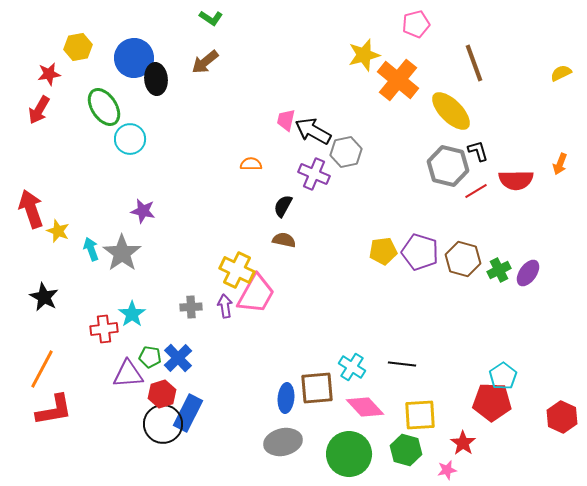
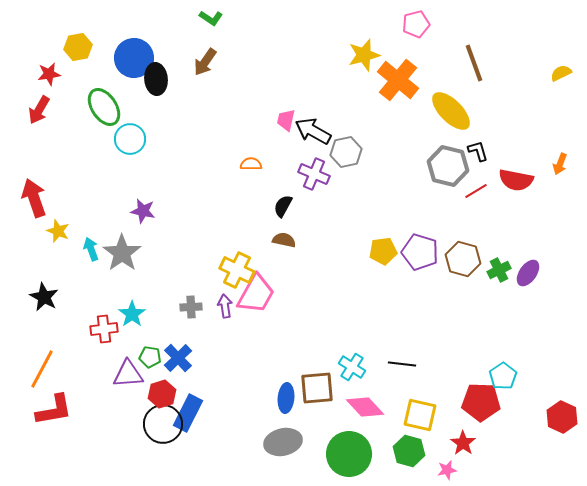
brown arrow at (205, 62): rotated 16 degrees counterclockwise
red semicircle at (516, 180): rotated 12 degrees clockwise
red arrow at (31, 209): moved 3 px right, 11 px up
red pentagon at (492, 402): moved 11 px left
yellow square at (420, 415): rotated 16 degrees clockwise
green hexagon at (406, 450): moved 3 px right, 1 px down
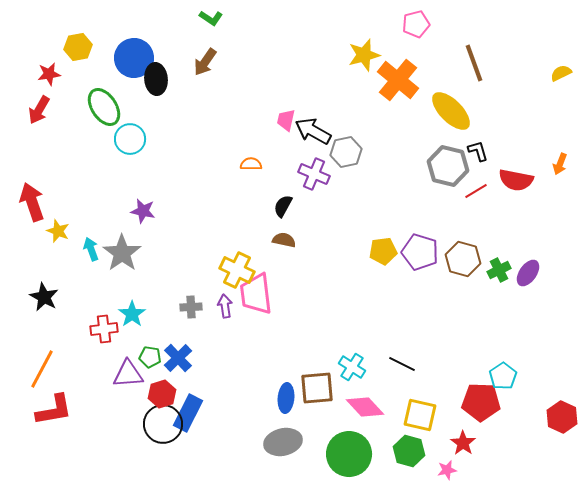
red arrow at (34, 198): moved 2 px left, 4 px down
pink trapezoid at (256, 294): rotated 144 degrees clockwise
black line at (402, 364): rotated 20 degrees clockwise
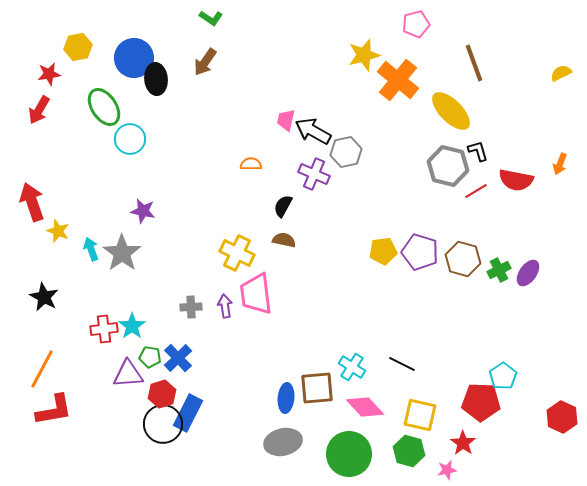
yellow cross at (237, 270): moved 17 px up
cyan star at (132, 314): moved 12 px down
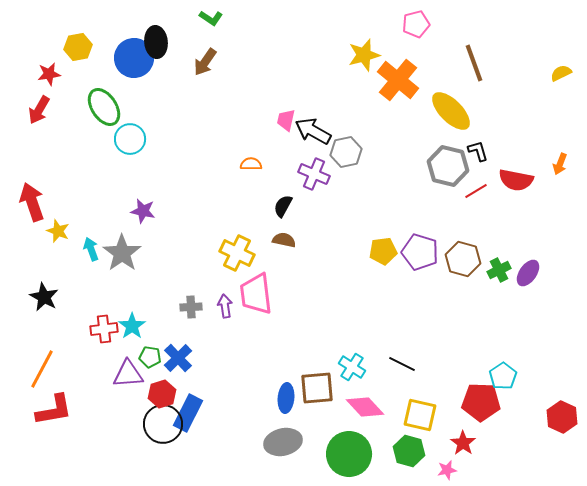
black ellipse at (156, 79): moved 37 px up
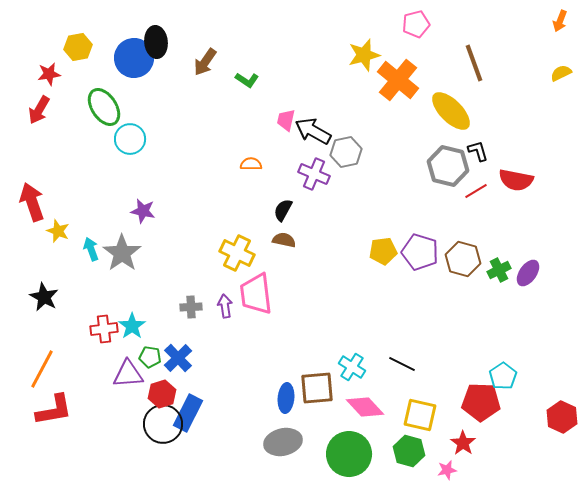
green L-shape at (211, 18): moved 36 px right, 62 px down
orange arrow at (560, 164): moved 143 px up
black semicircle at (283, 206): moved 4 px down
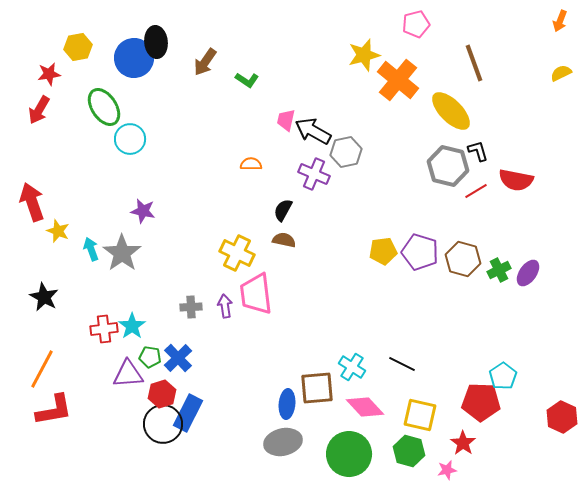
blue ellipse at (286, 398): moved 1 px right, 6 px down
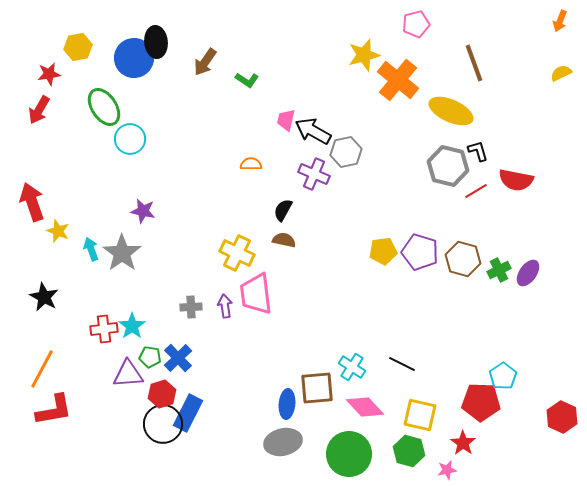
yellow ellipse at (451, 111): rotated 21 degrees counterclockwise
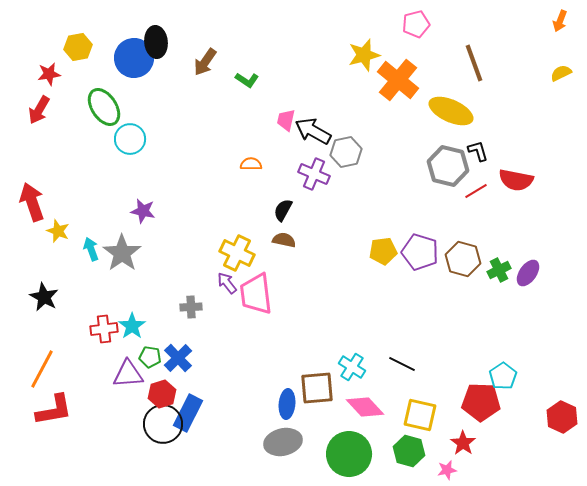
purple arrow at (225, 306): moved 2 px right, 23 px up; rotated 30 degrees counterclockwise
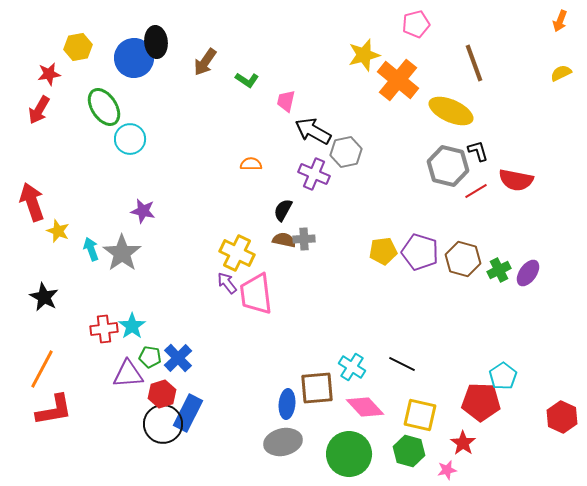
pink trapezoid at (286, 120): moved 19 px up
gray cross at (191, 307): moved 113 px right, 68 px up
